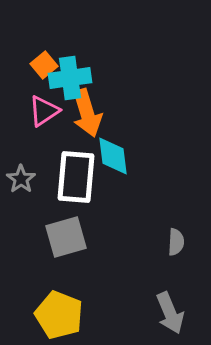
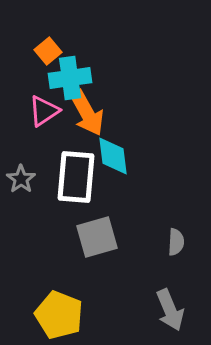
orange square: moved 4 px right, 14 px up
orange arrow: rotated 12 degrees counterclockwise
gray square: moved 31 px right
gray arrow: moved 3 px up
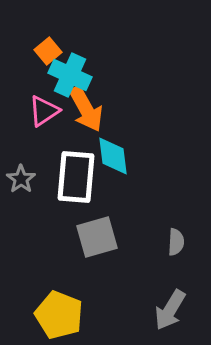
cyan cross: moved 3 px up; rotated 33 degrees clockwise
orange arrow: moved 1 px left, 4 px up
gray arrow: rotated 54 degrees clockwise
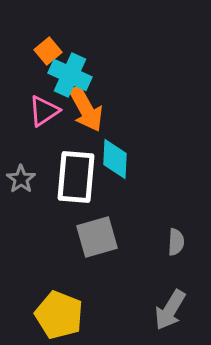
cyan diamond: moved 2 px right, 3 px down; rotated 9 degrees clockwise
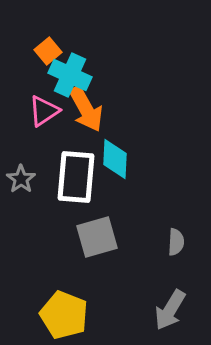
yellow pentagon: moved 5 px right
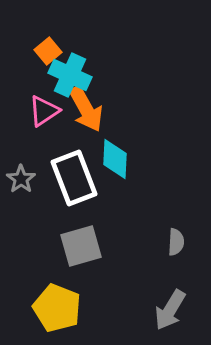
white rectangle: moved 2 px left, 1 px down; rotated 26 degrees counterclockwise
gray square: moved 16 px left, 9 px down
yellow pentagon: moved 7 px left, 7 px up
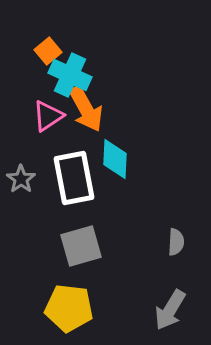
pink triangle: moved 4 px right, 5 px down
white rectangle: rotated 10 degrees clockwise
yellow pentagon: moved 12 px right; rotated 15 degrees counterclockwise
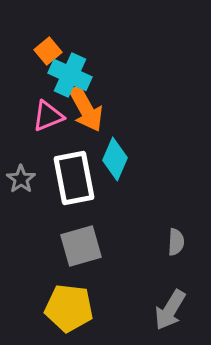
pink triangle: rotated 12 degrees clockwise
cyan diamond: rotated 21 degrees clockwise
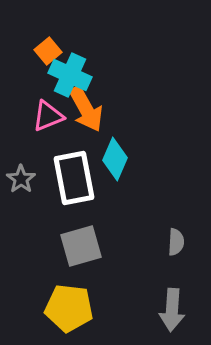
gray arrow: moved 2 px right; rotated 27 degrees counterclockwise
